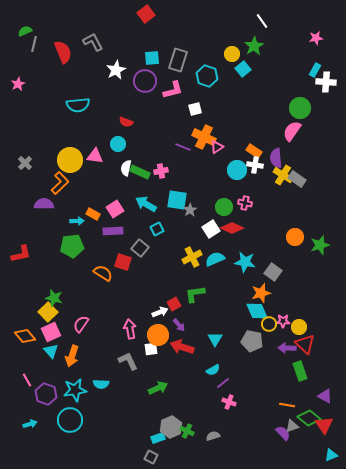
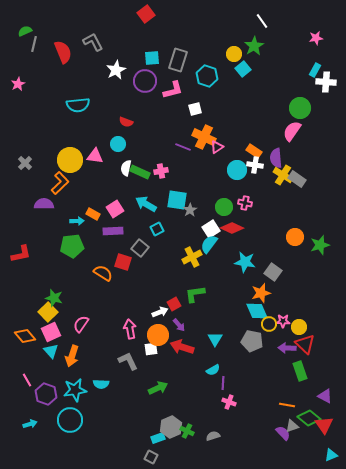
yellow circle at (232, 54): moved 2 px right
cyan semicircle at (215, 259): moved 6 px left, 15 px up; rotated 30 degrees counterclockwise
purple line at (223, 383): rotated 48 degrees counterclockwise
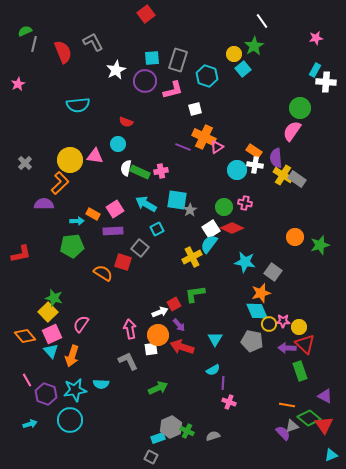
pink square at (51, 332): moved 1 px right, 2 px down
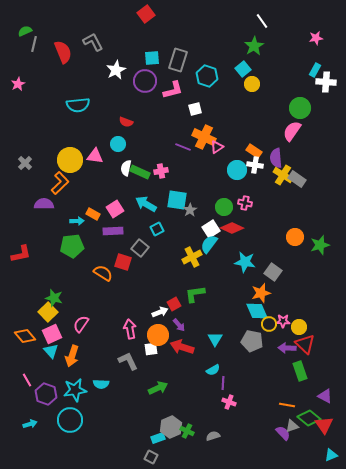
yellow circle at (234, 54): moved 18 px right, 30 px down
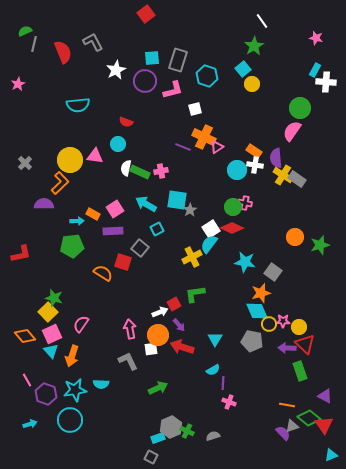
pink star at (316, 38): rotated 24 degrees clockwise
green circle at (224, 207): moved 9 px right
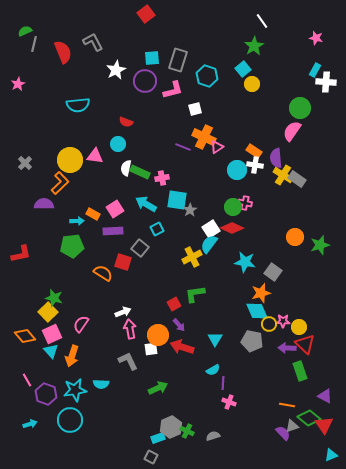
pink cross at (161, 171): moved 1 px right, 7 px down
white arrow at (160, 312): moved 37 px left
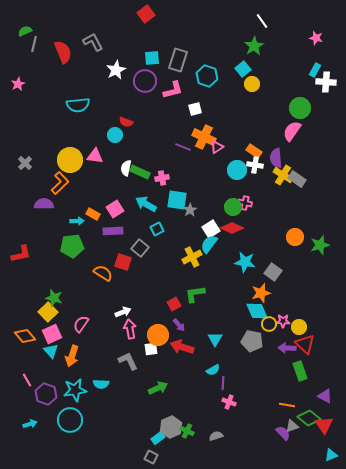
cyan circle at (118, 144): moved 3 px left, 9 px up
gray semicircle at (213, 436): moved 3 px right
cyan rectangle at (158, 438): rotated 16 degrees counterclockwise
